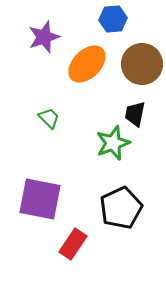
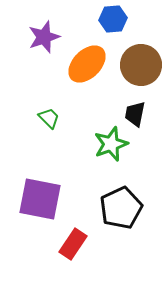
brown circle: moved 1 px left, 1 px down
green star: moved 2 px left, 1 px down
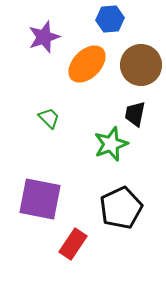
blue hexagon: moved 3 px left
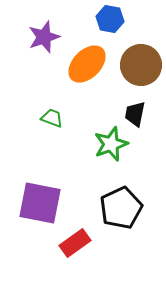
blue hexagon: rotated 16 degrees clockwise
green trapezoid: moved 3 px right; rotated 25 degrees counterclockwise
purple square: moved 4 px down
red rectangle: moved 2 px right, 1 px up; rotated 20 degrees clockwise
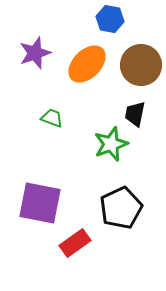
purple star: moved 9 px left, 16 px down
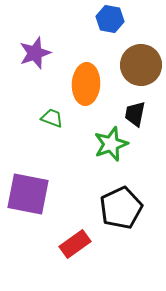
orange ellipse: moved 1 px left, 20 px down; rotated 42 degrees counterclockwise
purple square: moved 12 px left, 9 px up
red rectangle: moved 1 px down
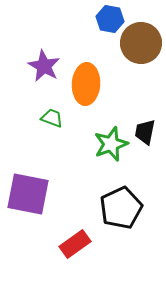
purple star: moved 9 px right, 13 px down; rotated 24 degrees counterclockwise
brown circle: moved 22 px up
black trapezoid: moved 10 px right, 18 px down
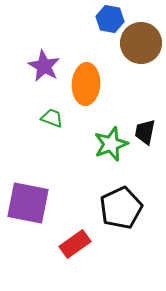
purple square: moved 9 px down
